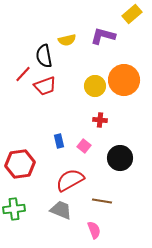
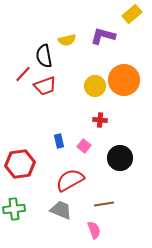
brown line: moved 2 px right, 3 px down; rotated 18 degrees counterclockwise
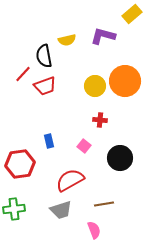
orange circle: moved 1 px right, 1 px down
blue rectangle: moved 10 px left
gray trapezoid: rotated 140 degrees clockwise
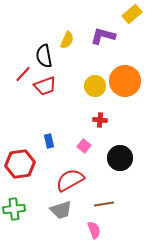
yellow semicircle: rotated 54 degrees counterclockwise
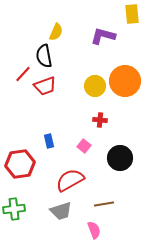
yellow rectangle: rotated 54 degrees counterclockwise
yellow semicircle: moved 11 px left, 8 px up
gray trapezoid: moved 1 px down
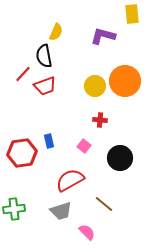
red hexagon: moved 2 px right, 11 px up
brown line: rotated 48 degrees clockwise
pink semicircle: moved 7 px left, 2 px down; rotated 24 degrees counterclockwise
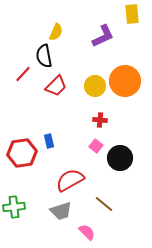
purple L-shape: rotated 140 degrees clockwise
red trapezoid: moved 11 px right; rotated 25 degrees counterclockwise
pink square: moved 12 px right
green cross: moved 2 px up
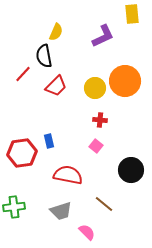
yellow circle: moved 2 px down
black circle: moved 11 px right, 12 px down
red semicircle: moved 2 px left, 5 px up; rotated 40 degrees clockwise
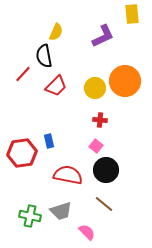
black circle: moved 25 px left
green cross: moved 16 px right, 9 px down; rotated 20 degrees clockwise
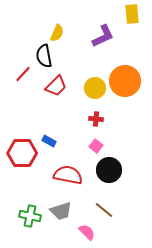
yellow semicircle: moved 1 px right, 1 px down
red cross: moved 4 px left, 1 px up
blue rectangle: rotated 48 degrees counterclockwise
red hexagon: rotated 8 degrees clockwise
black circle: moved 3 px right
brown line: moved 6 px down
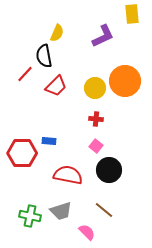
red line: moved 2 px right
blue rectangle: rotated 24 degrees counterclockwise
